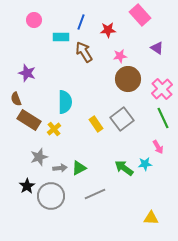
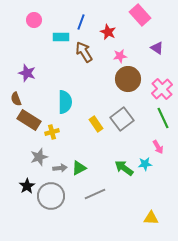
red star: moved 2 px down; rotated 28 degrees clockwise
yellow cross: moved 2 px left, 3 px down; rotated 24 degrees clockwise
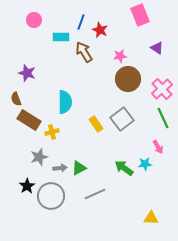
pink rectangle: rotated 20 degrees clockwise
red star: moved 8 px left, 2 px up
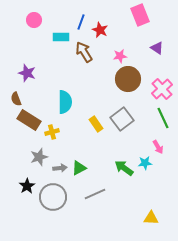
cyan star: moved 1 px up
gray circle: moved 2 px right, 1 px down
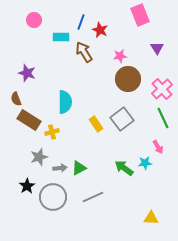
purple triangle: rotated 24 degrees clockwise
gray line: moved 2 px left, 3 px down
